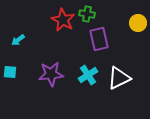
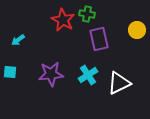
yellow circle: moved 1 px left, 7 px down
white triangle: moved 5 px down
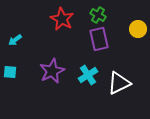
green cross: moved 11 px right, 1 px down; rotated 21 degrees clockwise
red star: moved 1 px left, 1 px up
yellow circle: moved 1 px right, 1 px up
cyan arrow: moved 3 px left
purple star: moved 1 px right, 3 px up; rotated 20 degrees counterclockwise
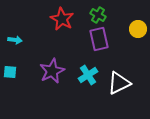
cyan arrow: rotated 136 degrees counterclockwise
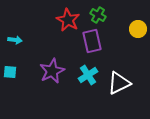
red star: moved 6 px right, 1 px down
purple rectangle: moved 7 px left, 2 px down
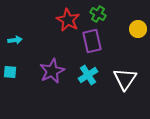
green cross: moved 1 px up
cyan arrow: rotated 16 degrees counterclockwise
white triangle: moved 6 px right, 4 px up; rotated 30 degrees counterclockwise
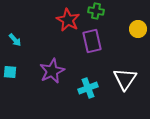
green cross: moved 2 px left, 3 px up; rotated 21 degrees counterclockwise
cyan arrow: rotated 56 degrees clockwise
cyan cross: moved 13 px down; rotated 12 degrees clockwise
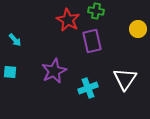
purple star: moved 2 px right
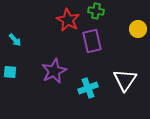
white triangle: moved 1 px down
